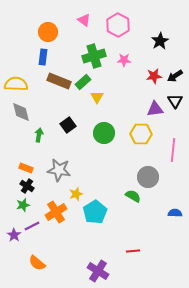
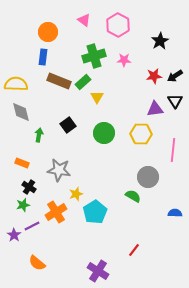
orange rectangle: moved 4 px left, 5 px up
black cross: moved 2 px right, 1 px down
red line: moved 1 px right, 1 px up; rotated 48 degrees counterclockwise
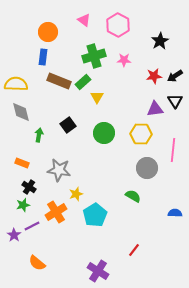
gray circle: moved 1 px left, 9 px up
cyan pentagon: moved 3 px down
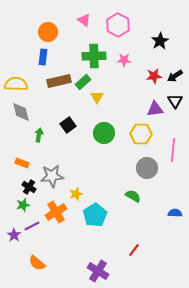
green cross: rotated 15 degrees clockwise
brown rectangle: rotated 35 degrees counterclockwise
gray star: moved 7 px left, 6 px down; rotated 15 degrees counterclockwise
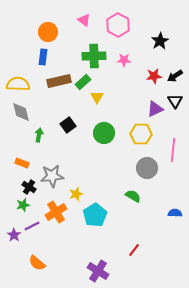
yellow semicircle: moved 2 px right
purple triangle: rotated 18 degrees counterclockwise
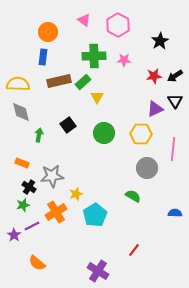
pink line: moved 1 px up
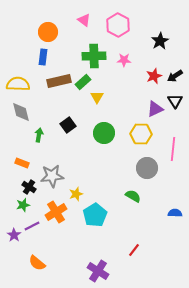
red star: rotated 14 degrees counterclockwise
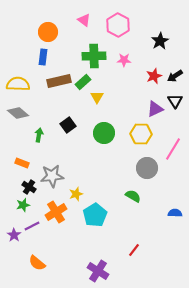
gray diamond: moved 3 px left, 1 px down; rotated 35 degrees counterclockwise
pink line: rotated 25 degrees clockwise
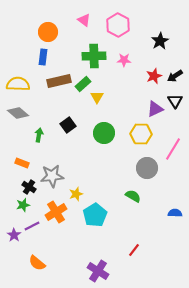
green rectangle: moved 2 px down
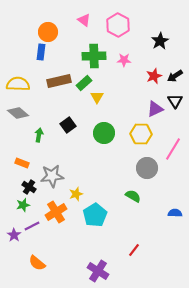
blue rectangle: moved 2 px left, 5 px up
green rectangle: moved 1 px right, 1 px up
